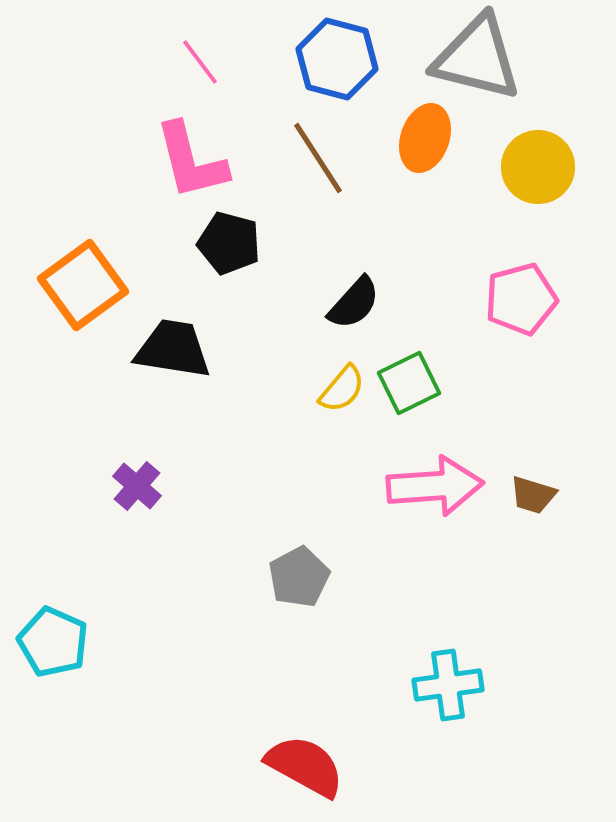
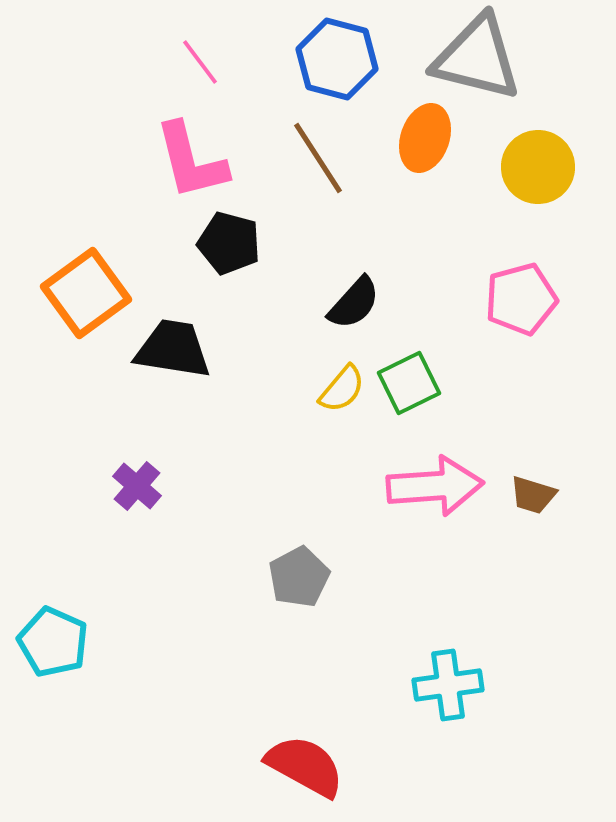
orange square: moved 3 px right, 8 px down
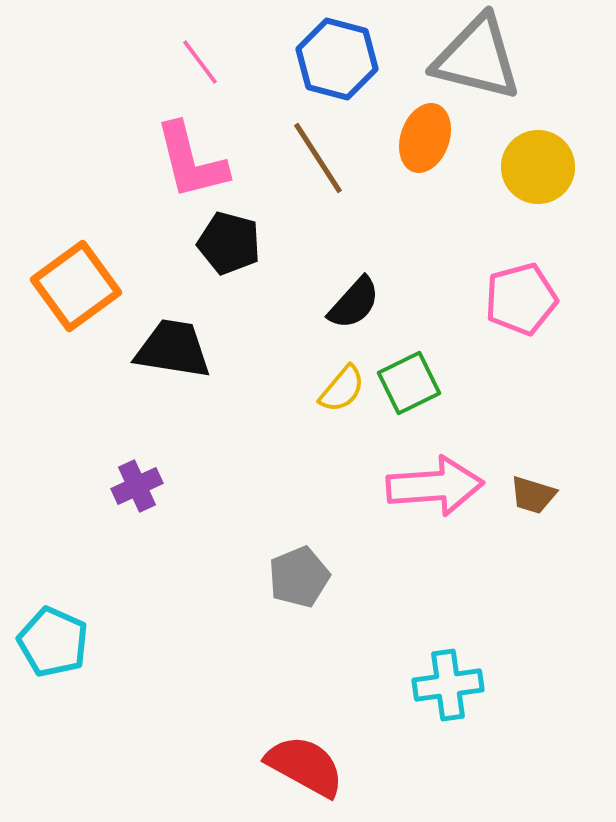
orange square: moved 10 px left, 7 px up
purple cross: rotated 24 degrees clockwise
gray pentagon: rotated 6 degrees clockwise
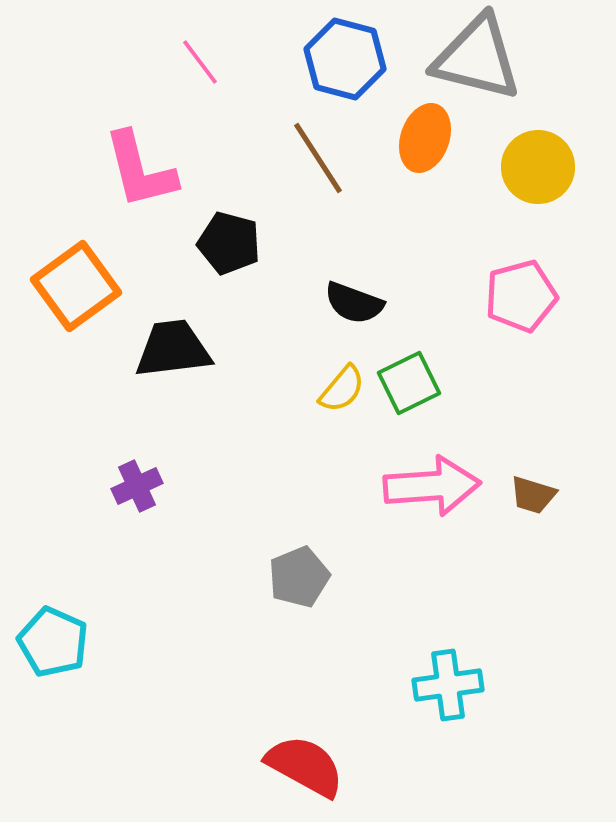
blue hexagon: moved 8 px right
pink L-shape: moved 51 px left, 9 px down
pink pentagon: moved 3 px up
black semicircle: rotated 68 degrees clockwise
black trapezoid: rotated 16 degrees counterclockwise
pink arrow: moved 3 px left
